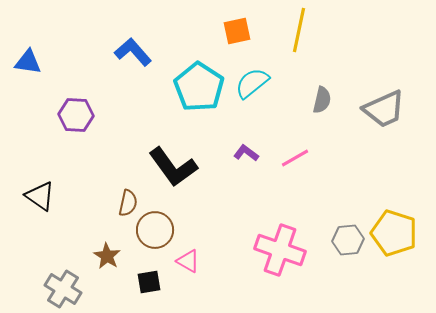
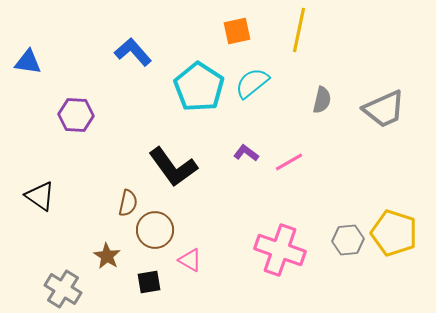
pink line: moved 6 px left, 4 px down
pink triangle: moved 2 px right, 1 px up
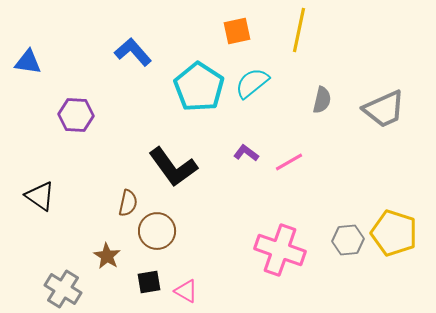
brown circle: moved 2 px right, 1 px down
pink triangle: moved 4 px left, 31 px down
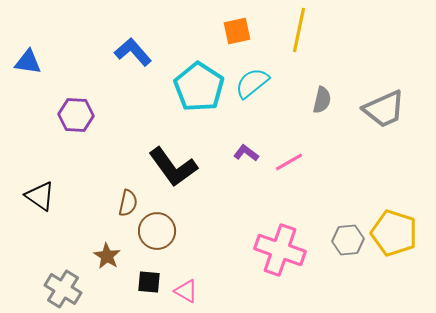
black square: rotated 15 degrees clockwise
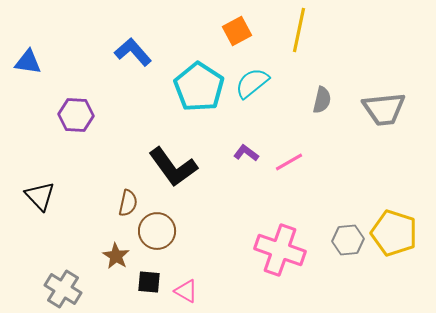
orange square: rotated 16 degrees counterclockwise
gray trapezoid: rotated 18 degrees clockwise
black triangle: rotated 12 degrees clockwise
brown star: moved 9 px right
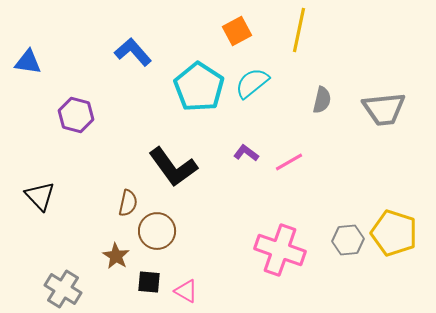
purple hexagon: rotated 12 degrees clockwise
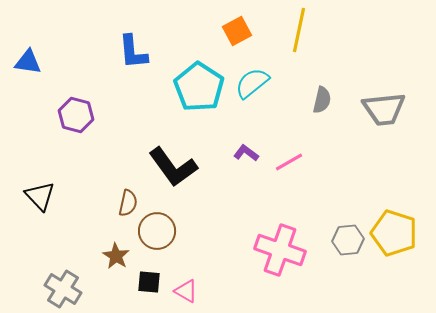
blue L-shape: rotated 144 degrees counterclockwise
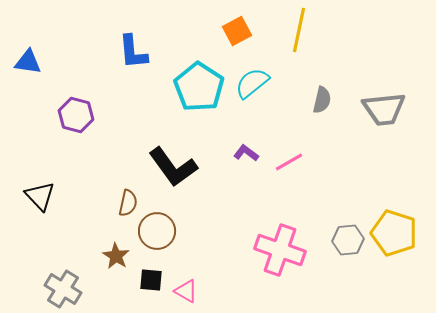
black square: moved 2 px right, 2 px up
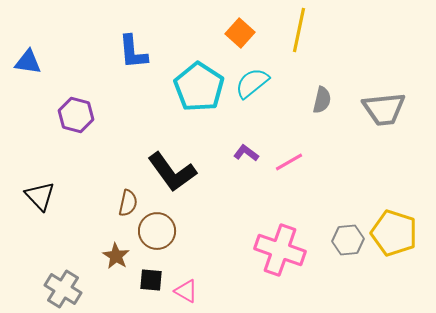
orange square: moved 3 px right, 2 px down; rotated 20 degrees counterclockwise
black L-shape: moved 1 px left, 5 px down
